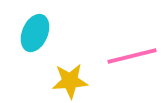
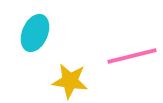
yellow star: rotated 12 degrees clockwise
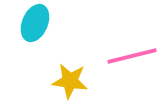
cyan ellipse: moved 10 px up
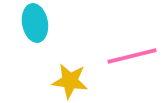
cyan ellipse: rotated 33 degrees counterclockwise
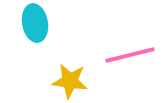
pink line: moved 2 px left, 1 px up
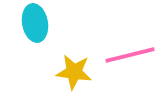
yellow star: moved 4 px right, 9 px up
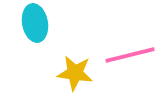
yellow star: moved 1 px right, 1 px down
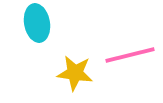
cyan ellipse: moved 2 px right
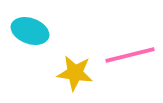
cyan ellipse: moved 7 px left, 8 px down; rotated 60 degrees counterclockwise
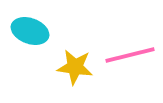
yellow star: moved 6 px up
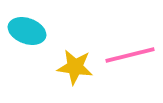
cyan ellipse: moved 3 px left
